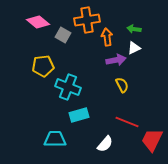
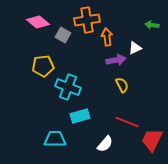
green arrow: moved 18 px right, 4 px up
white triangle: moved 1 px right
cyan rectangle: moved 1 px right, 1 px down
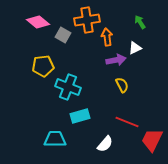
green arrow: moved 12 px left, 3 px up; rotated 48 degrees clockwise
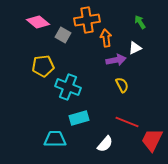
orange arrow: moved 1 px left, 1 px down
cyan rectangle: moved 1 px left, 2 px down
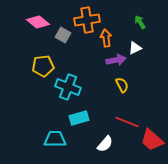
red trapezoid: rotated 75 degrees counterclockwise
